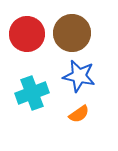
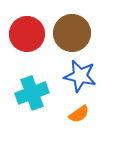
blue star: moved 1 px right
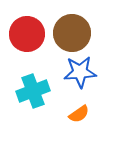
blue star: moved 4 px up; rotated 16 degrees counterclockwise
cyan cross: moved 1 px right, 2 px up
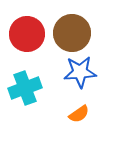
cyan cross: moved 8 px left, 3 px up
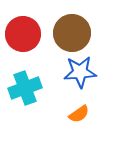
red circle: moved 4 px left
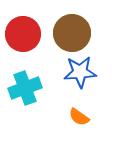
orange semicircle: moved 3 px down; rotated 70 degrees clockwise
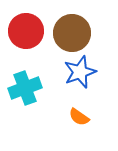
red circle: moved 3 px right, 3 px up
blue star: rotated 16 degrees counterclockwise
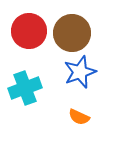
red circle: moved 3 px right
orange semicircle: rotated 10 degrees counterclockwise
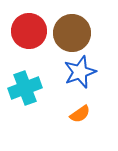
orange semicircle: moved 1 px right, 3 px up; rotated 60 degrees counterclockwise
